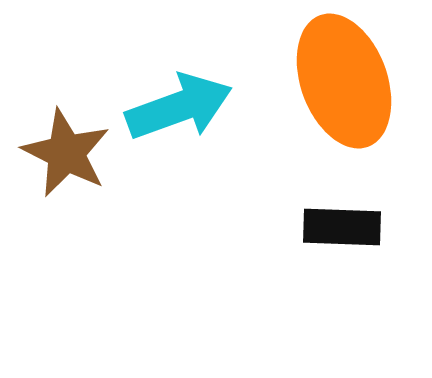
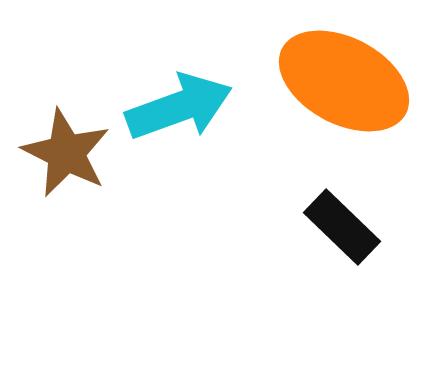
orange ellipse: rotated 42 degrees counterclockwise
black rectangle: rotated 42 degrees clockwise
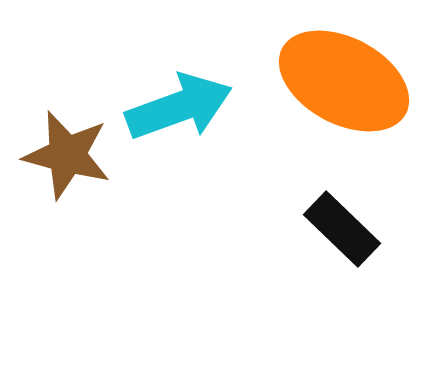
brown star: moved 1 px right, 2 px down; rotated 12 degrees counterclockwise
black rectangle: moved 2 px down
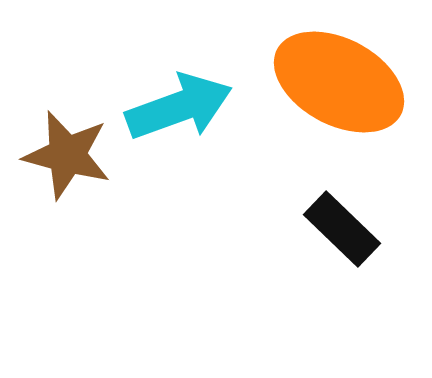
orange ellipse: moved 5 px left, 1 px down
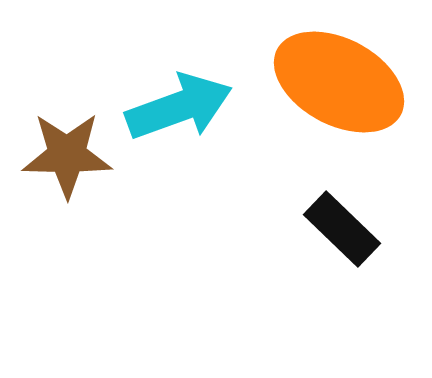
brown star: rotated 14 degrees counterclockwise
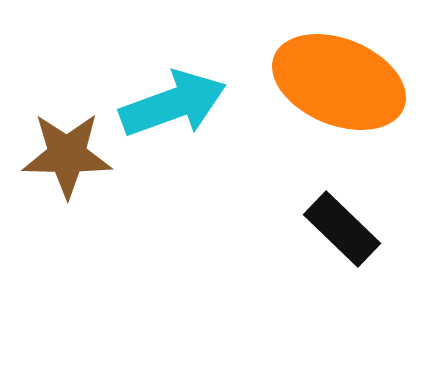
orange ellipse: rotated 6 degrees counterclockwise
cyan arrow: moved 6 px left, 3 px up
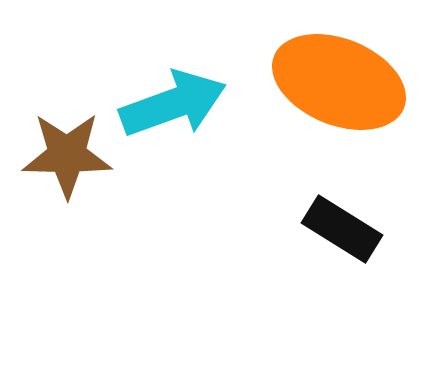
black rectangle: rotated 12 degrees counterclockwise
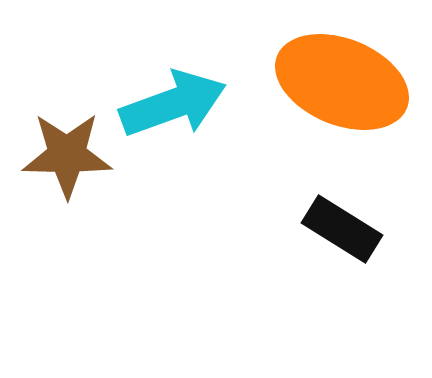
orange ellipse: moved 3 px right
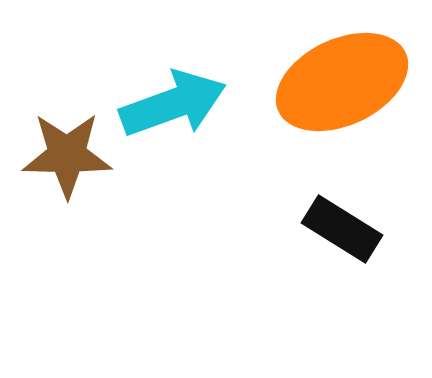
orange ellipse: rotated 47 degrees counterclockwise
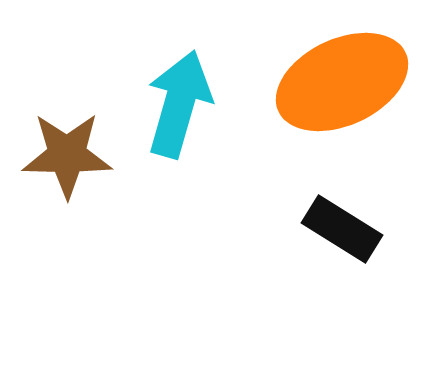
cyan arrow: moved 6 px right; rotated 54 degrees counterclockwise
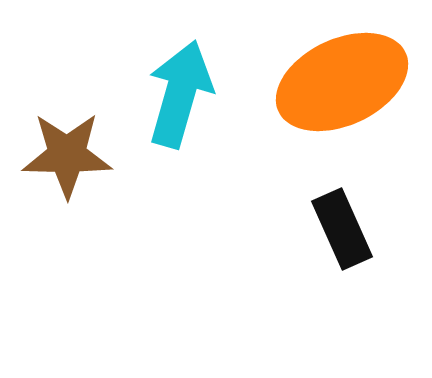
cyan arrow: moved 1 px right, 10 px up
black rectangle: rotated 34 degrees clockwise
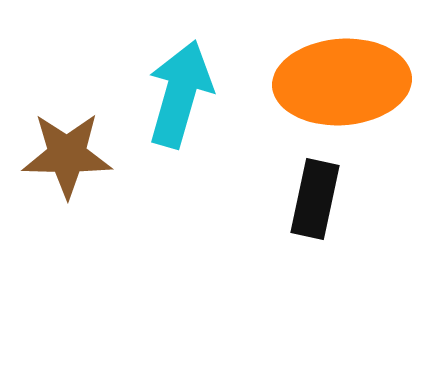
orange ellipse: rotated 21 degrees clockwise
black rectangle: moved 27 px left, 30 px up; rotated 36 degrees clockwise
